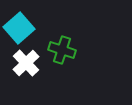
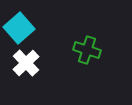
green cross: moved 25 px right
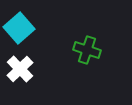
white cross: moved 6 px left, 6 px down
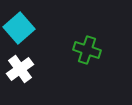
white cross: rotated 8 degrees clockwise
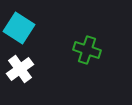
cyan square: rotated 16 degrees counterclockwise
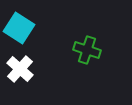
white cross: rotated 12 degrees counterclockwise
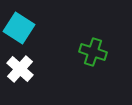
green cross: moved 6 px right, 2 px down
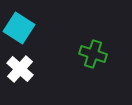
green cross: moved 2 px down
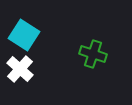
cyan square: moved 5 px right, 7 px down
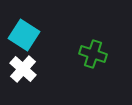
white cross: moved 3 px right
